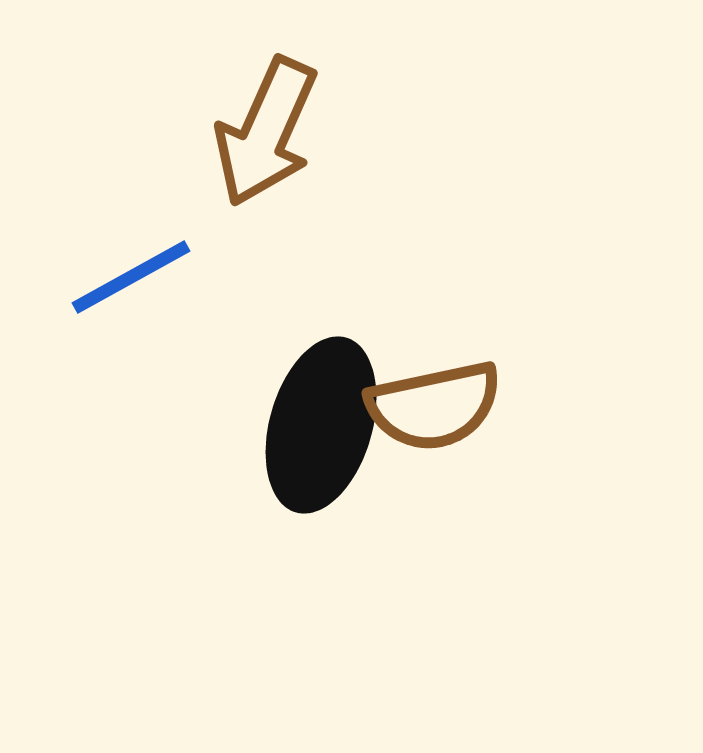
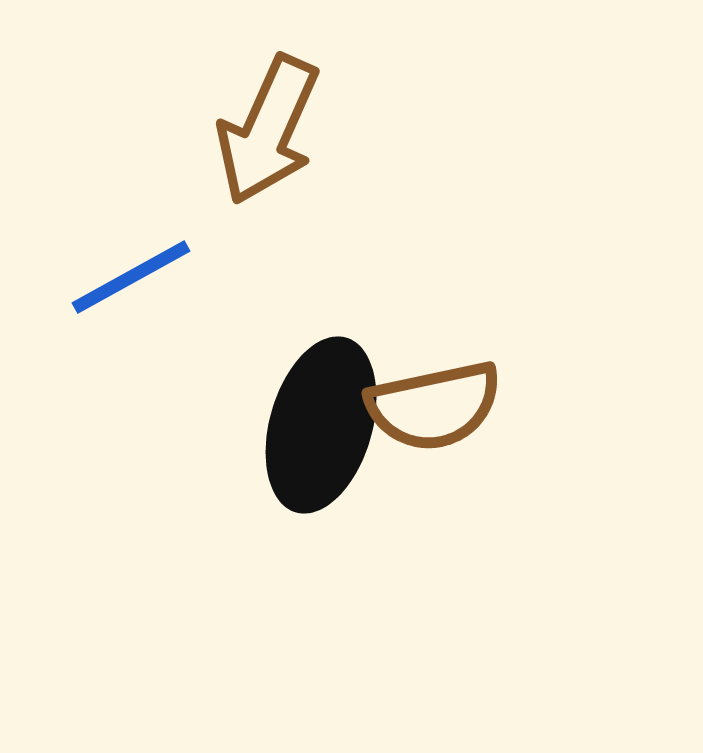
brown arrow: moved 2 px right, 2 px up
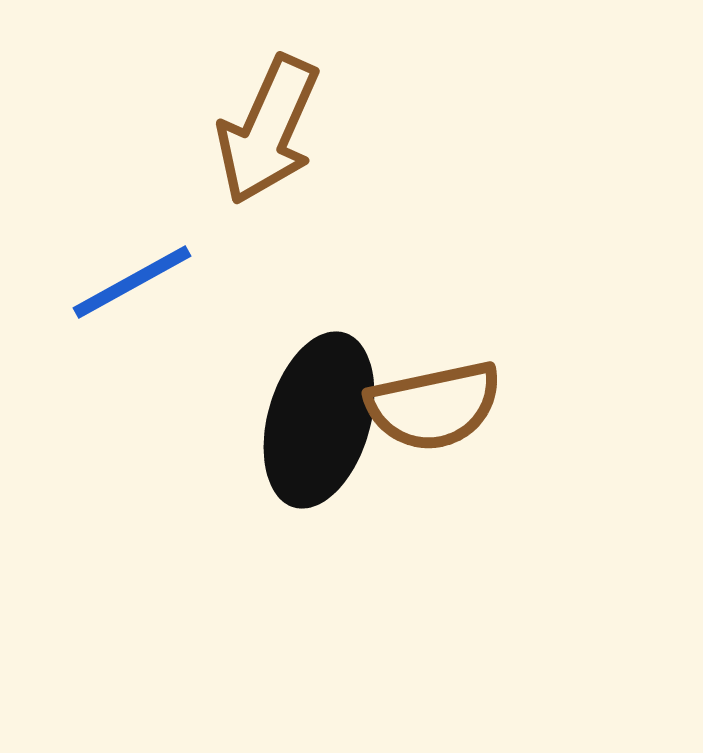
blue line: moved 1 px right, 5 px down
black ellipse: moved 2 px left, 5 px up
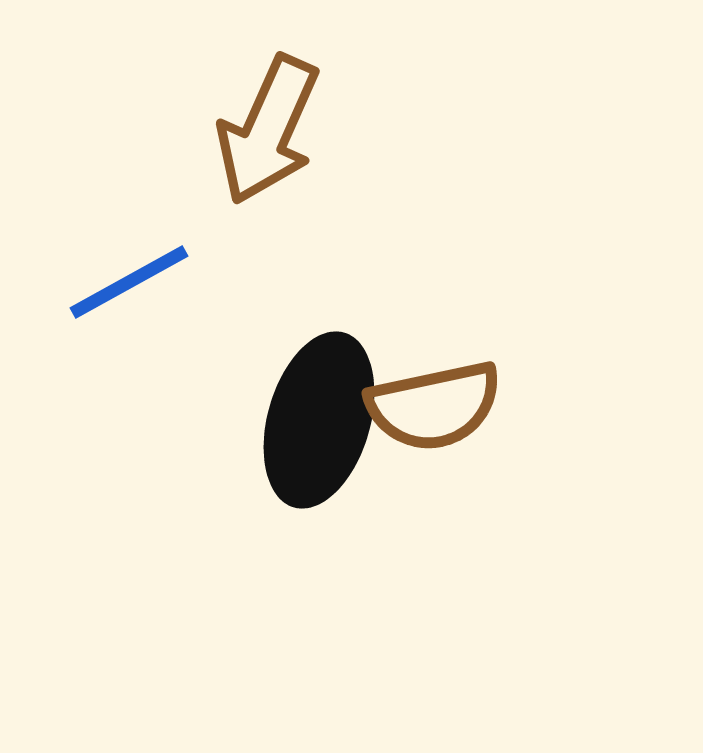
blue line: moved 3 px left
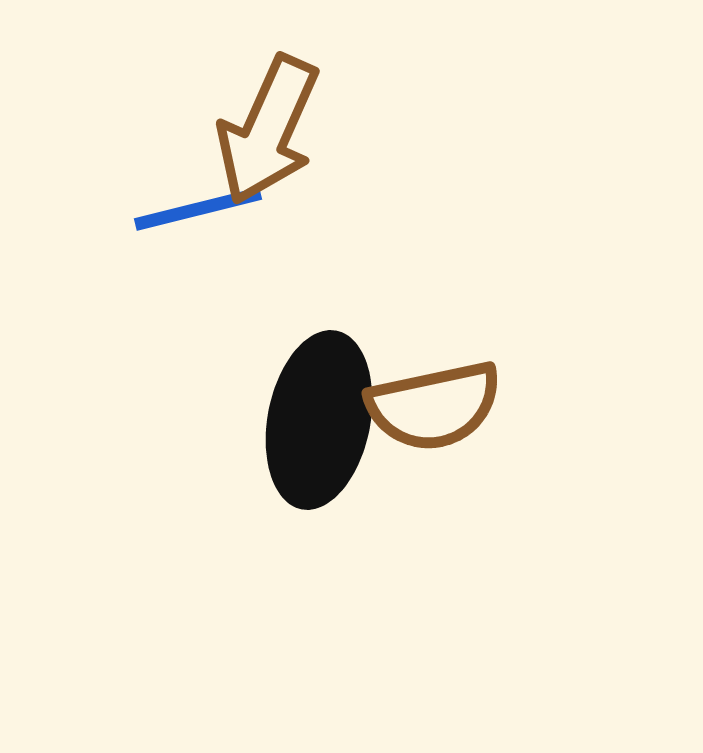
blue line: moved 69 px right, 73 px up; rotated 15 degrees clockwise
black ellipse: rotated 5 degrees counterclockwise
